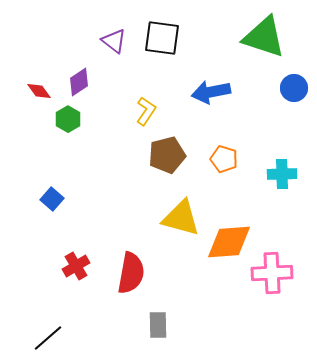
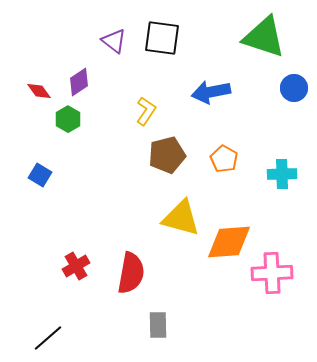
orange pentagon: rotated 12 degrees clockwise
blue square: moved 12 px left, 24 px up; rotated 10 degrees counterclockwise
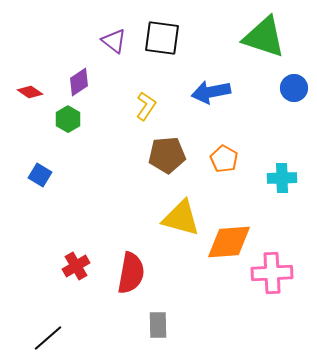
red diamond: moved 9 px left, 1 px down; rotated 20 degrees counterclockwise
yellow L-shape: moved 5 px up
brown pentagon: rotated 9 degrees clockwise
cyan cross: moved 4 px down
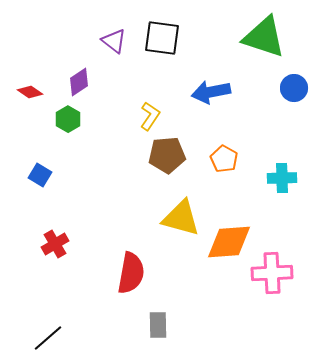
yellow L-shape: moved 4 px right, 10 px down
red cross: moved 21 px left, 22 px up
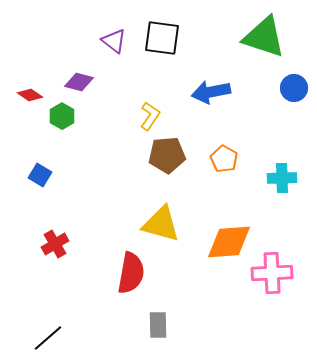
purple diamond: rotated 48 degrees clockwise
red diamond: moved 3 px down
green hexagon: moved 6 px left, 3 px up
yellow triangle: moved 20 px left, 6 px down
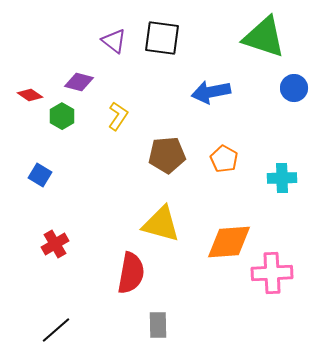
yellow L-shape: moved 32 px left
black line: moved 8 px right, 8 px up
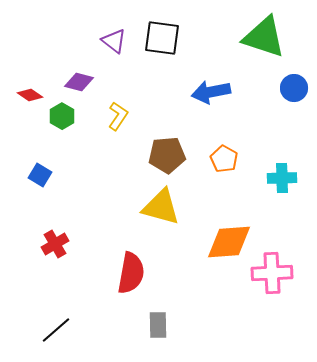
yellow triangle: moved 17 px up
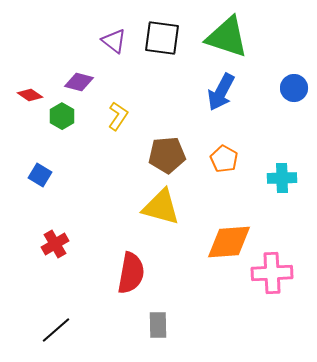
green triangle: moved 37 px left
blue arrow: moved 10 px right; rotated 51 degrees counterclockwise
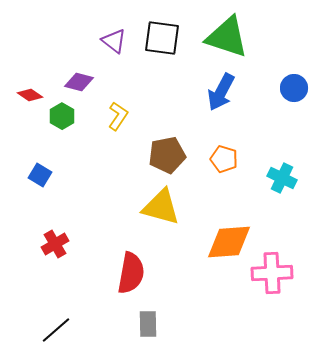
brown pentagon: rotated 6 degrees counterclockwise
orange pentagon: rotated 12 degrees counterclockwise
cyan cross: rotated 28 degrees clockwise
gray rectangle: moved 10 px left, 1 px up
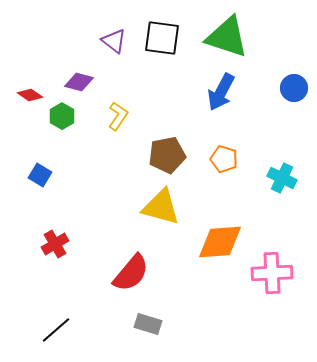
orange diamond: moved 9 px left
red semicircle: rotated 30 degrees clockwise
gray rectangle: rotated 72 degrees counterclockwise
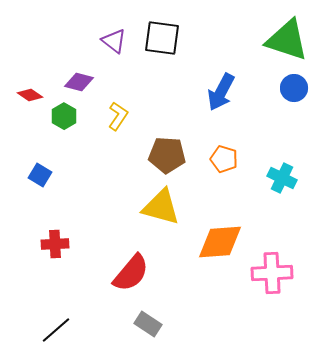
green triangle: moved 60 px right, 3 px down
green hexagon: moved 2 px right
brown pentagon: rotated 15 degrees clockwise
red cross: rotated 28 degrees clockwise
gray rectangle: rotated 16 degrees clockwise
